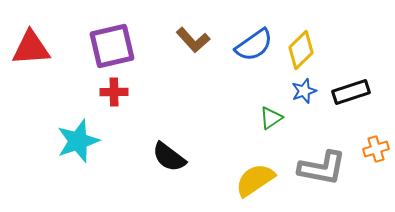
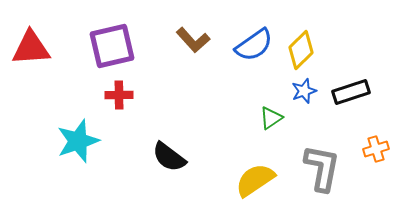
red cross: moved 5 px right, 3 px down
gray L-shape: rotated 90 degrees counterclockwise
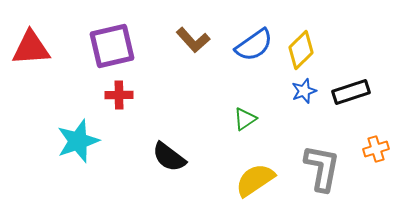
green triangle: moved 26 px left, 1 px down
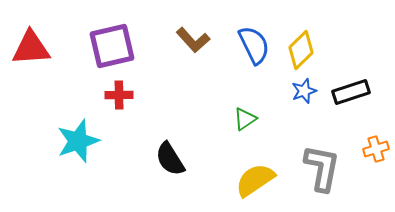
blue semicircle: rotated 81 degrees counterclockwise
black semicircle: moved 1 px right, 2 px down; rotated 21 degrees clockwise
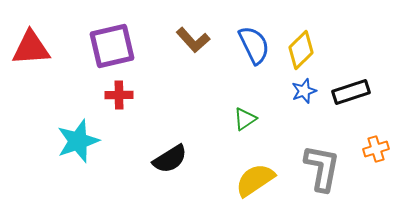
black semicircle: rotated 90 degrees counterclockwise
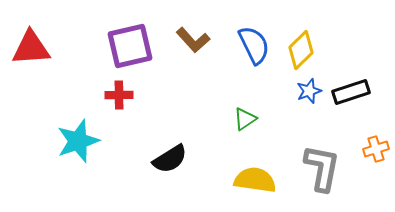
purple square: moved 18 px right
blue star: moved 5 px right
yellow semicircle: rotated 42 degrees clockwise
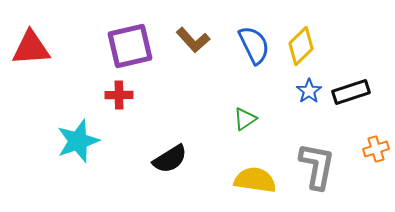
yellow diamond: moved 4 px up
blue star: rotated 15 degrees counterclockwise
gray L-shape: moved 5 px left, 2 px up
